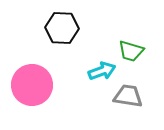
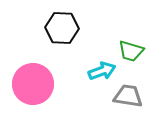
pink circle: moved 1 px right, 1 px up
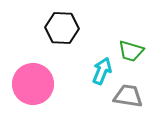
cyan arrow: rotated 48 degrees counterclockwise
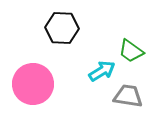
green trapezoid: rotated 20 degrees clockwise
cyan arrow: rotated 36 degrees clockwise
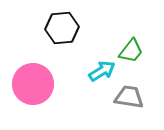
black hexagon: rotated 8 degrees counterclockwise
green trapezoid: rotated 88 degrees counterclockwise
gray trapezoid: moved 1 px right, 1 px down
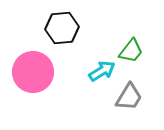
pink circle: moved 12 px up
gray trapezoid: rotated 112 degrees clockwise
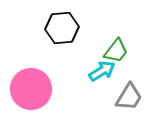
green trapezoid: moved 15 px left
pink circle: moved 2 px left, 17 px down
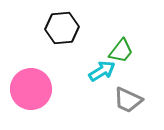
green trapezoid: moved 5 px right
gray trapezoid: moved 1 px left, 3 px down; rotated 84 degrees clockwise
